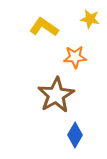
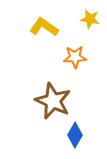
brown star: moved 3 px left, 6 px down; rotated 18 degrees counterclockwise
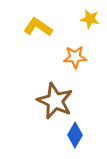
yellow L-shape: moved 6 px left
brown star: moved 2 px right
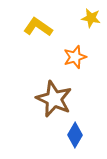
yellow star: moved 1 px right, 1 px up
orange star: rotated 15 degrees counterclockwise
brown star: moved 1 px left, 2 px up
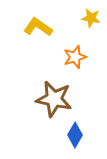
brown star: rotated 12 degrees counterclockwise
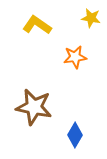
yellow L-shape: moved 1 px left, 2 px up
orange star: rotated 10 degrees clockwise
brown star: moved 20 px left, 8 px down
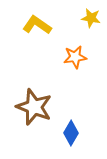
brown star: rotated 9 degrees clockwise
blue diamond: moved 4 px left, 2 px up
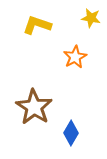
yellow L-shape: rotated 16 degrees counterclockwise
orange star: rotated 20 degrees counterclockwise
brown star: rotated 12 degrees clockwise
